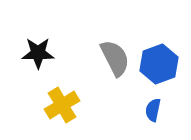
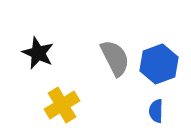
black star: rotated 24 degrees clockwise
blue semicircle: moved 3 px right, 1 px down; rotated 10 degrees counterclockwise
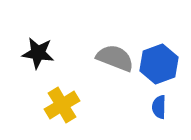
black star: rotated 16 degrees counterclockwise
gray semicircle: rotated 42 degrees counterclockwise
blue semicircle: moved 3 px right, 4 px up
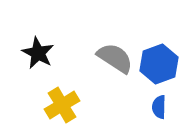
black star: rotated 20 degrees clockwise
gray semicircle: rotated 12 degrees clockwise
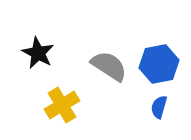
gray semicircle: moved 6 px left, 8 px down
blue hexagon: rotated 9 degrees clockwise
blue semicircle: rotated 15 degrees clockwise
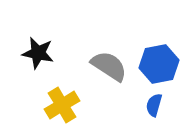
black star: rotated 16 degrees counterclockwise
blue semicircle: moved 5 px left, 2 px up
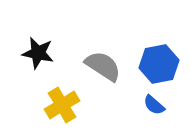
gray semicircle: moved 6 px left
blue semicircle: rotated 65 degrees counterclockwise
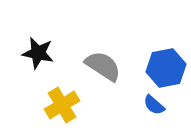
blue hexagon: moved 7 px right, 4 px down
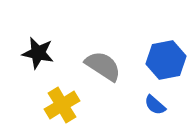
blue hexagon: moved 8 px up
blue semicircle: moved 1 px right
